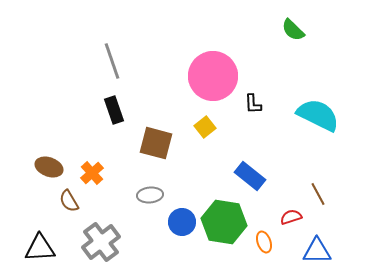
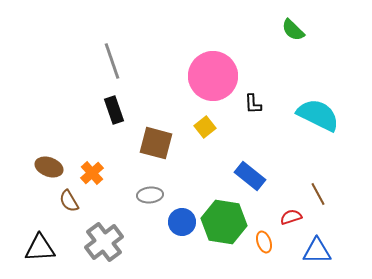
gray cross: moved 3 px right
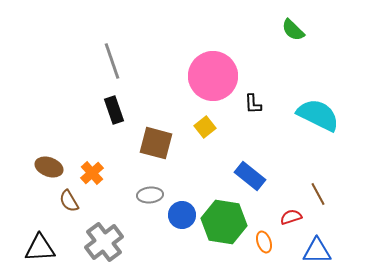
blue circle: moved 7 px up
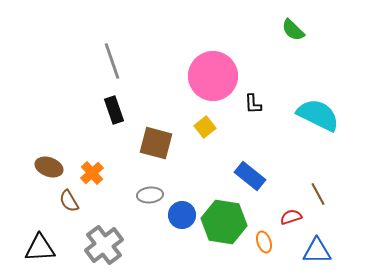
gray cross: moved 3 px down
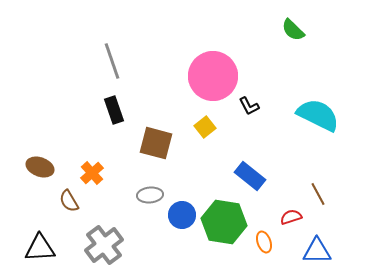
black L-shape: moved 4 px left, 2 px down; rotated 25 degrees counterclockwise
brown ellipse: moved 9 px left
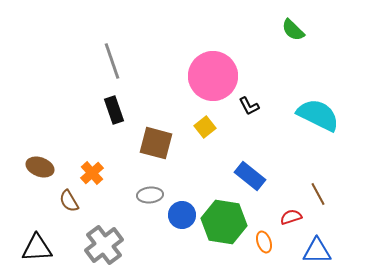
black triangle: moved 3 px left
